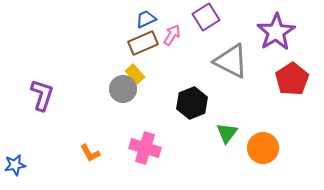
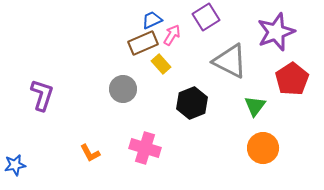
blue trapezoid: moved 6 px right, 1 px down
purple star: rotated 12 degrees clockwise
gray triangle: moved 1 px left
yellow rectangle: moved 26 px right, 10 px up
green triangle: moved 28 px right, 27 px up
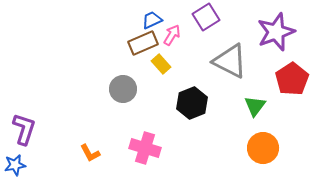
purple L-shape: moved 18 px left, 34 px down
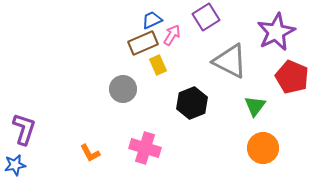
purple star: rotated 6 degrees counterclockwise
yellow rectangle: moved 3 px left, 1 px down; rotated 18 degrees clockwise
red pentagon: moved 2 px up; rotated 16 degrees counterclockwise
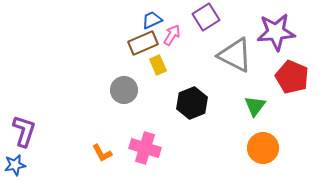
purple star: rotated 21 degrees clockwise
gray triangle: moved 5 px right, 6 px up
gray circle: moved 1 px right, 1 px down
purple L-shape: moved 2 px down
orange L-shape: moved 12 px right
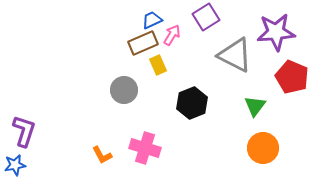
orange L-shape: moved 2 px down
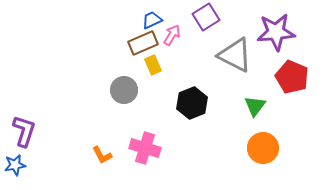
yellow rectangle: moved 5 px left
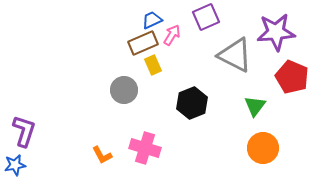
purple square: rotated 8 degrees clockwise
